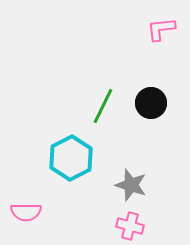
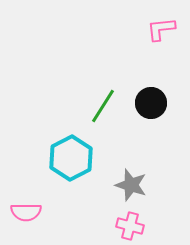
green line: rotated 6 degrees clockwise
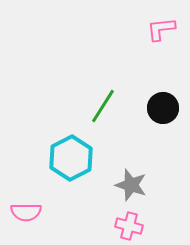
black circle: moved 12 px right, 5 px down
pink cross: moved 1 px left
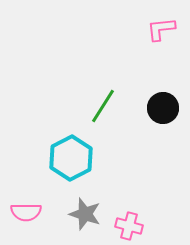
gray star: moved 46 px left, 29 px down
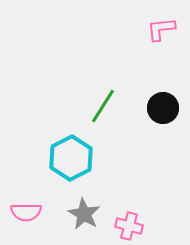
gray star: moved 1 px left; rotated 12 degrees clockwise
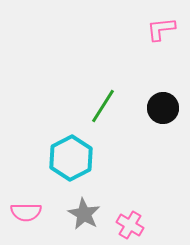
pink cross: moved 1 px right, 1 px up; rotated 16 degrees clockwise
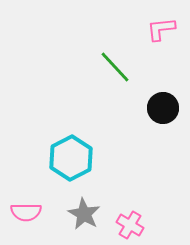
green line: moved 12 px right, 39 px up; rotated 75 degrees counterclockwise
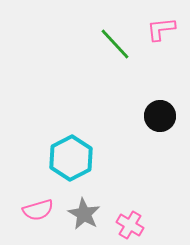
green line: moved 23 px up
black circle: moved 3 px left, 8 px down
pink semicircle: moved 12 px right, 2 px up; rotated 16 degrees counterclockwise
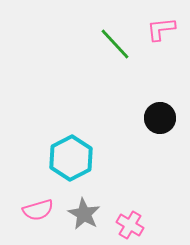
black circle: moved 2 px down
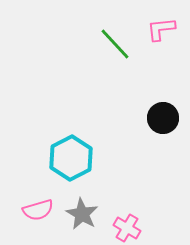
black circle: moved 3 px right
gray star: moved 2 px left
pink cross: moved 3 px left, 3 px down
